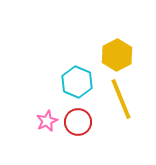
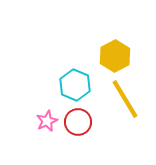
yellow hexagon: moved 2 px left, 1 px down
cyan hexagon: moved 2 px left, 3 px down
yellow line: moved 4 px right; rotated 9 degrees counterclockwise
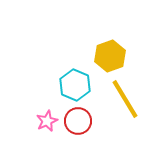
yellow hexagon: moved 5 px left; rotated 8 degrees clockwise
red circle: moved 1 px up
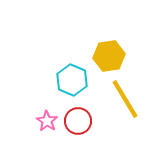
yellow hexagon: moved 1 px left; rotated 12 degrees clockwise
cyan hexagon: moved 3 px left, 5 px up
pink star: rotated 15 degrees counterclockwise
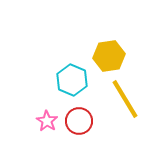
red circle: moved 1 px right
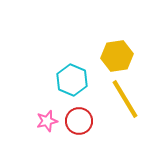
yellow hexagon: moved 8 px right
pink star: rotated 25 degrees clockwise
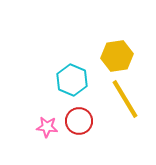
pink star: moved 6 px down; rotated 20 degrees clockwise
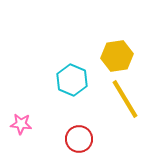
red circle: moved 18 px down
pink star: moved 26 px left, 3 px up
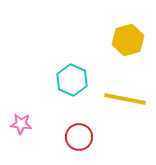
yellow hexagon: moved 11 px right, 16 px up; rotated 8 degrees counterclockwise
yellow line: rotated 48 degrees counterclockwise
red circle: moved 2 px up
